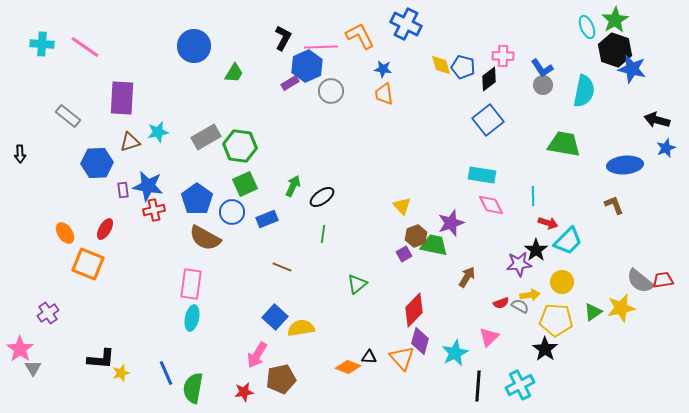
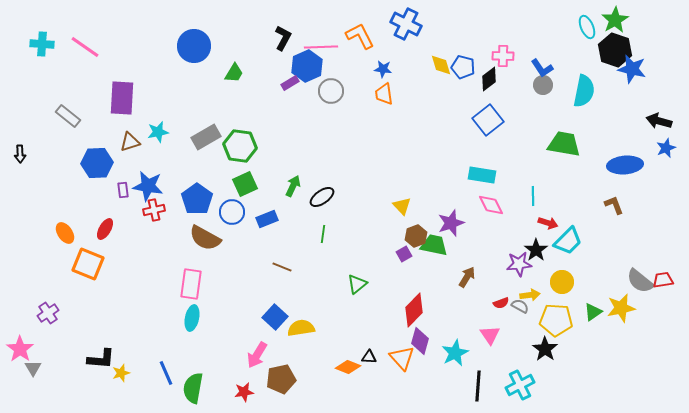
black arrow at (657, 120): moved 2 px right, 1 px down
pink triangle at (489, 337): moved 1 px right, 2 px up; rotated 20 degrees counterclockwise
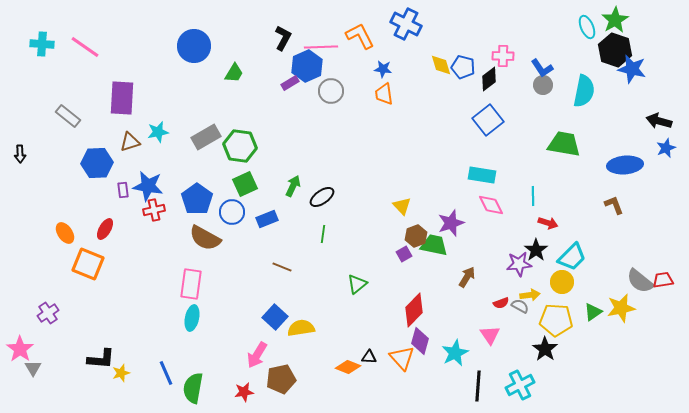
cyan trapezoid at (568, 241): moved 4 px right, 16 px down
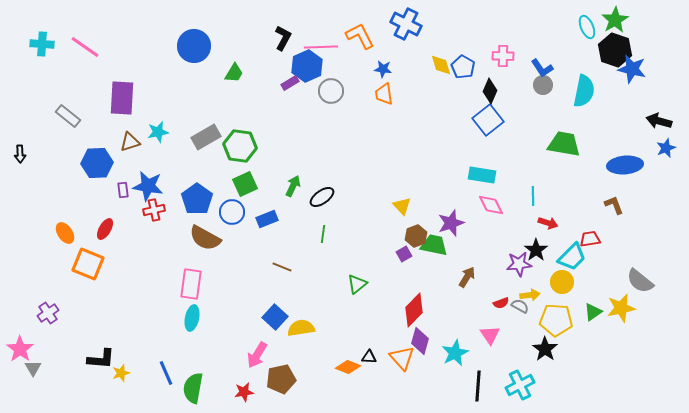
blue pentagon at (463, 67): rotated 15 degrees clockwise
black diamond at (489, 79): moved 1 px right, 12 px down; rotated 30 degrees counterclockwise
red trapezoid at (663, 280): moved 73 px left, 41 px up
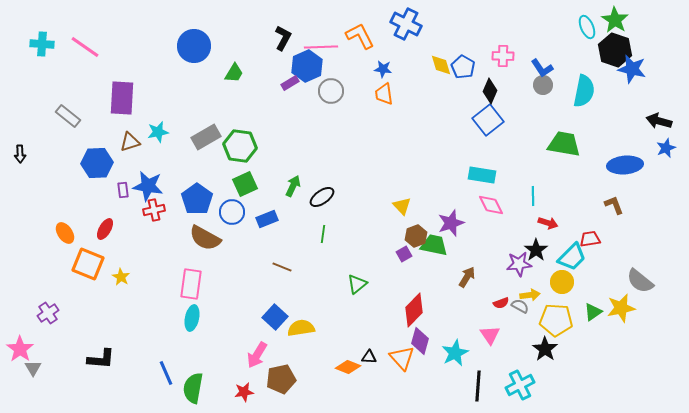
green star at (615, 20): rotated 8 degrees counterclockwise
yellow star at (121, 373): moved 96 px up; rotated 24 degrees counterclockwise
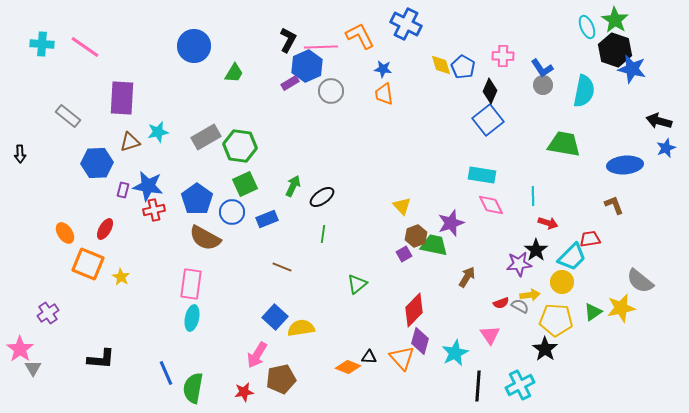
black L-shape at (283, 38): moved 5 px right, 2 px down
purple rectangle at (123, 190): rotated 21 degrees clockwise
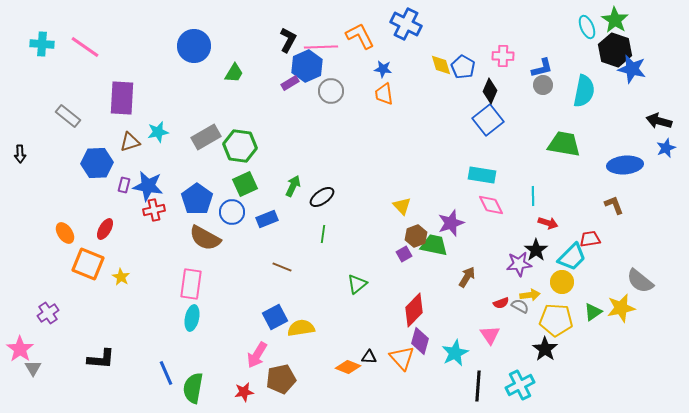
blue L-shape at (542, 68): rotated 70 degrees counterclockwise
purple rectangle at (123, 190): moved 1 px right, 5 px up
blue square at (275, 317): rotated 20 degrees clockwise
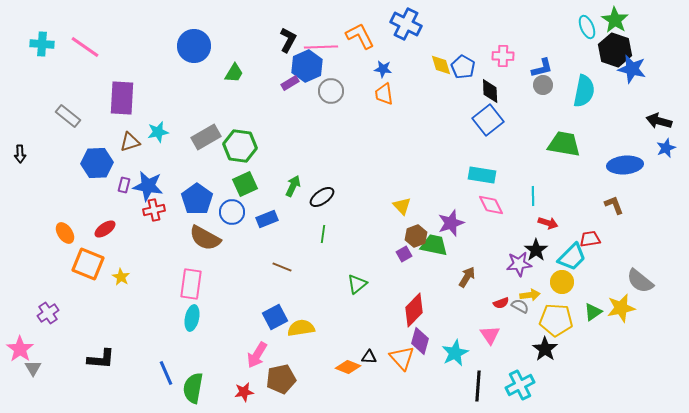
black diamond at (490, 91): rotated 25 degrees counterclockwise
red ellipse at (105, 229): rotated 25 degrees clockwise
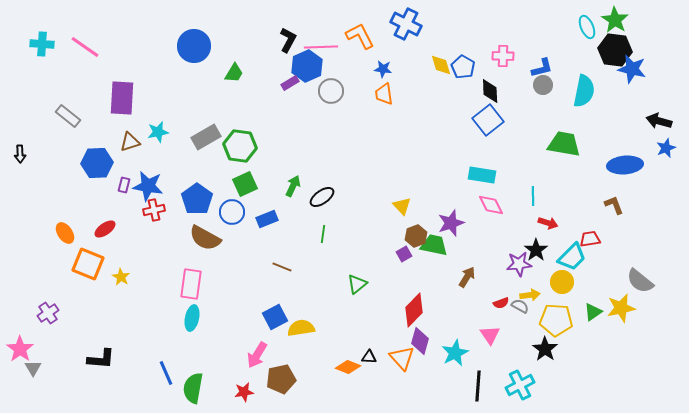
black hexagon at (615, 50): rotated 12 degrees counterclockwise
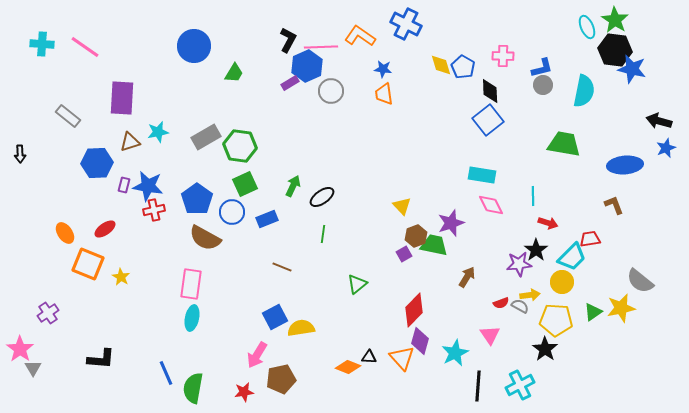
orange L-shape at (360, 36): rotated 28 degrees counterclockwise
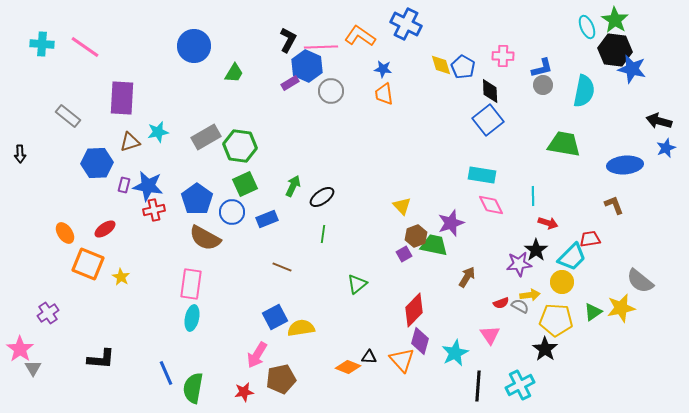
blue hexagon at (307, 66): rotated 12 degrees counterclockwise
orange triangle at (402, 358): moved 2 px down
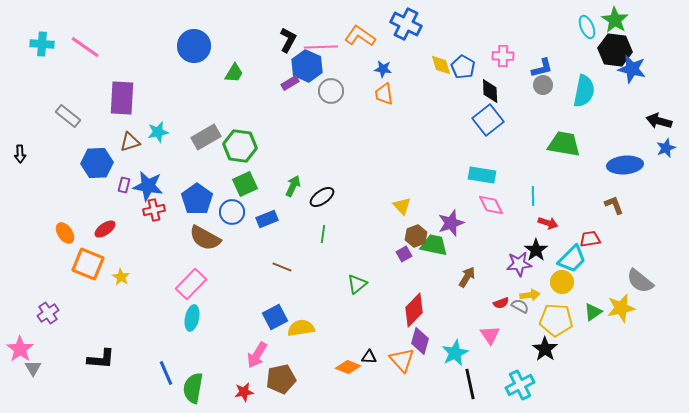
cyan trapezoid at (572, 257): moved 2 px down
pink rectangle at (191, 284): rotated 36 degrees clockwise
black line at (478, 386): moved 8 px left, 2 px up; rotated 16 degrees counterclockwise
